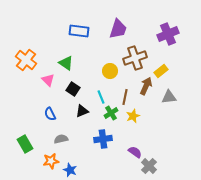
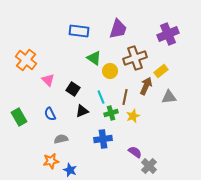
green triangle: moved 28 px right, 5 px up
green cross: rotated 16 degrees clockwise
green rectangle: moved 6 px left, 27 px up
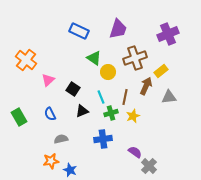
blue rectangle: rotated 18 degrees clockwise
yellow circle: moved 2 px left, 1 px down
pink triangle: rotated 32 degrees clockwise
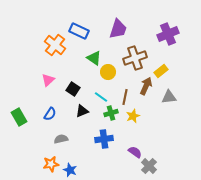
orange cross: moved 29 px right, 15 px up
cyan line: rotated 32 degrees counterclockwise
blue semicircle: rotated 120 degrees counterclockwise
blue cross: moved 1 px right
orange star: moved 3 px down
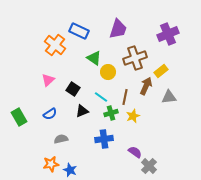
blue semicircle: rotated 24 degrees clockwise
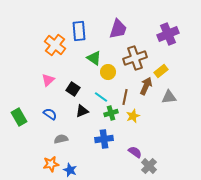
blue rectangle: rotated 60 degrees clockwise
blue semicircle: rotated 112 degrees counterclockwise
